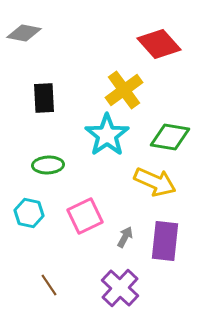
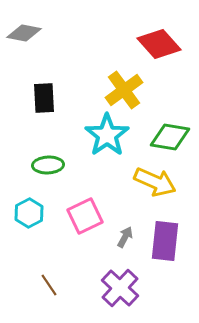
cyan hexagon: rotated 20 degrees clockwise
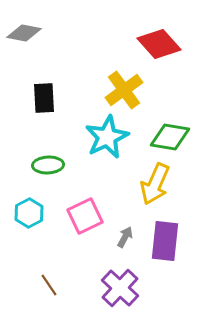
cyan star: moved 2 px down; rotated 9 degrees clockwise
yellow arrow: moved 2 px down; rotated 90 degrees clockwise
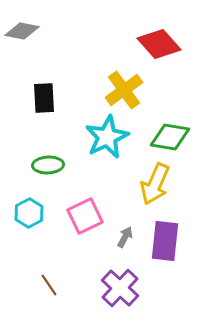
gray diamond: moved 2 px left, 2 px up
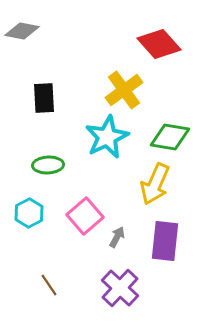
pink square: rotated 15 degrees counterclockwise
gray arrow: moved 8 px left
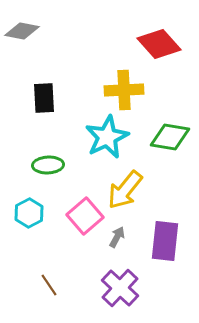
yellow cross: rotated 33 degrees clockwise
yellow arrow: moved 30 px left, 6 px down; rotated 15 degrees clockwise
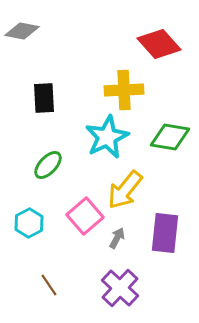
green ellipse: rotated 44 degrees counterclockwise
cyan hexagon: moved 10 px down
gray arrow: moved 1 px down
purple rectangle: moved 8 px up
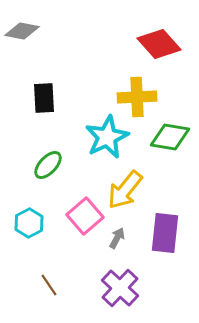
yellow cross: moved 13 px right, 7 px down
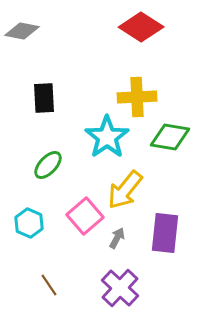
red diamond: moved 18 px left, 17 px up; rotated 15 degrees counterclockwise
cyan star: rotated 9 degrees counterclockwise
cyan hexagon: rotated 8 degrees counterclockwise
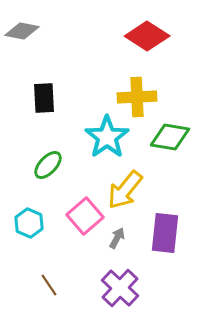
red diamond: moved 6 px right, 9 px down
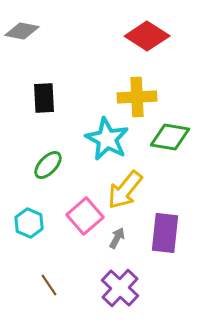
cyan star: moved 2 px down; rotated 9 degrees counterclockwise
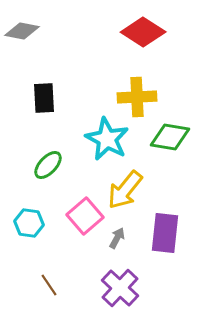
red diamond: moved 4 px left, 4 px up
cyan hexagon: rotated 16 degrees counterclockwise
